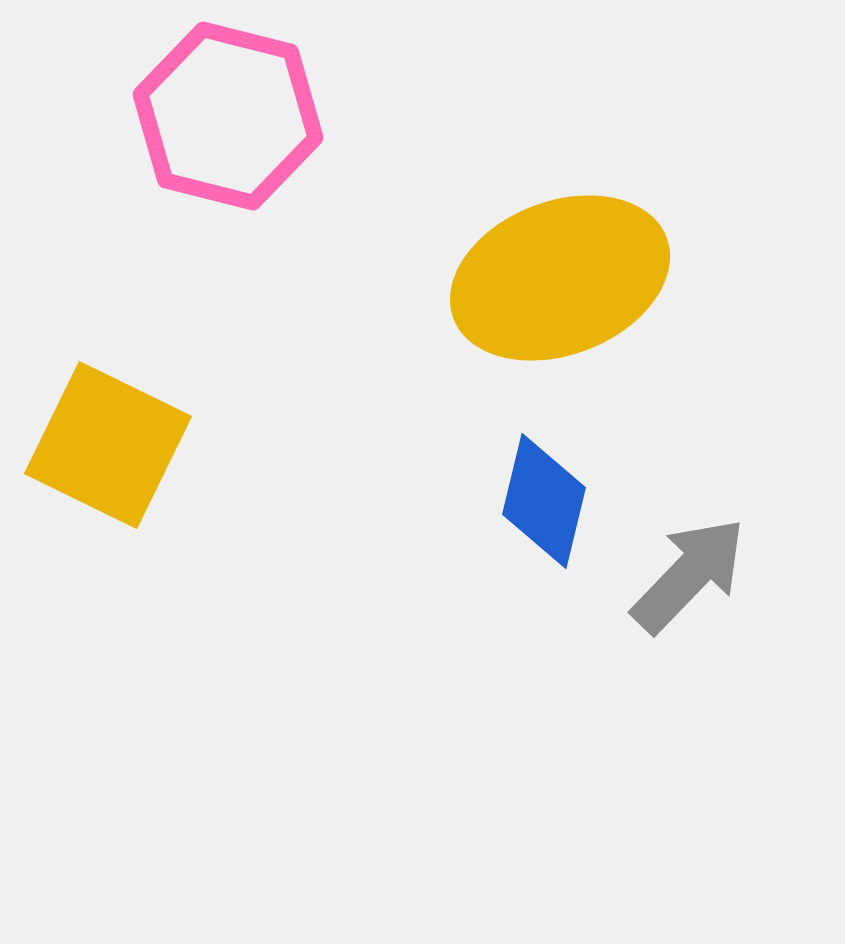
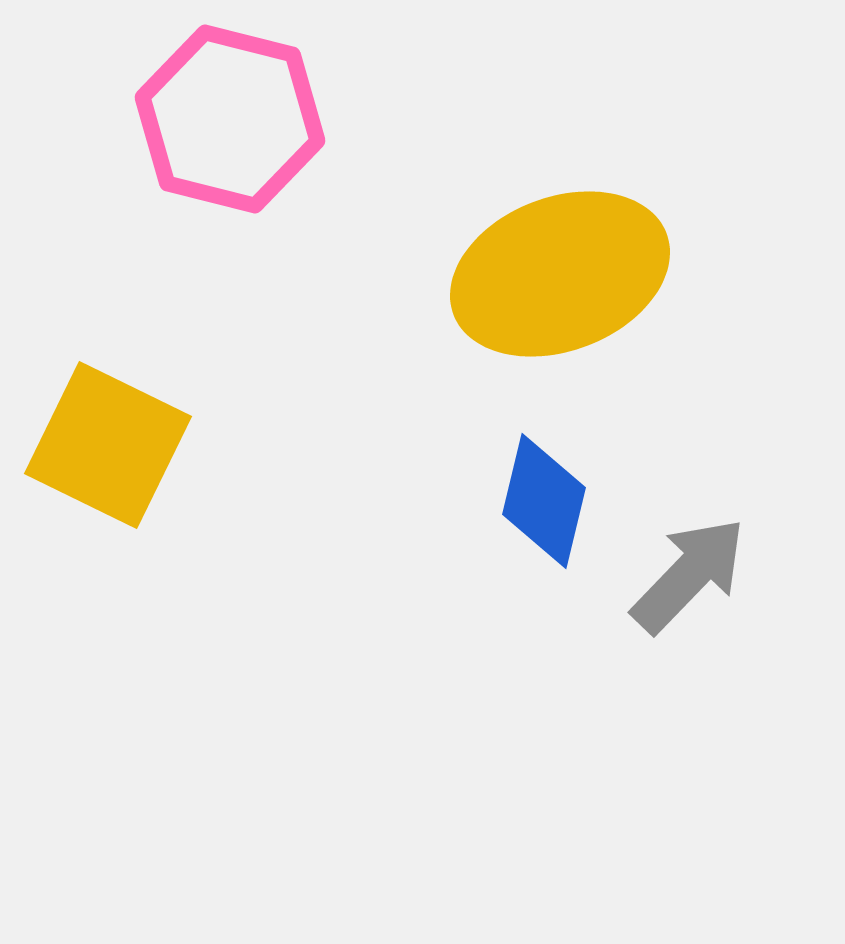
pink hexagon: moved 2 px right, 3 px down
yellow ellipse: moved 4 px up
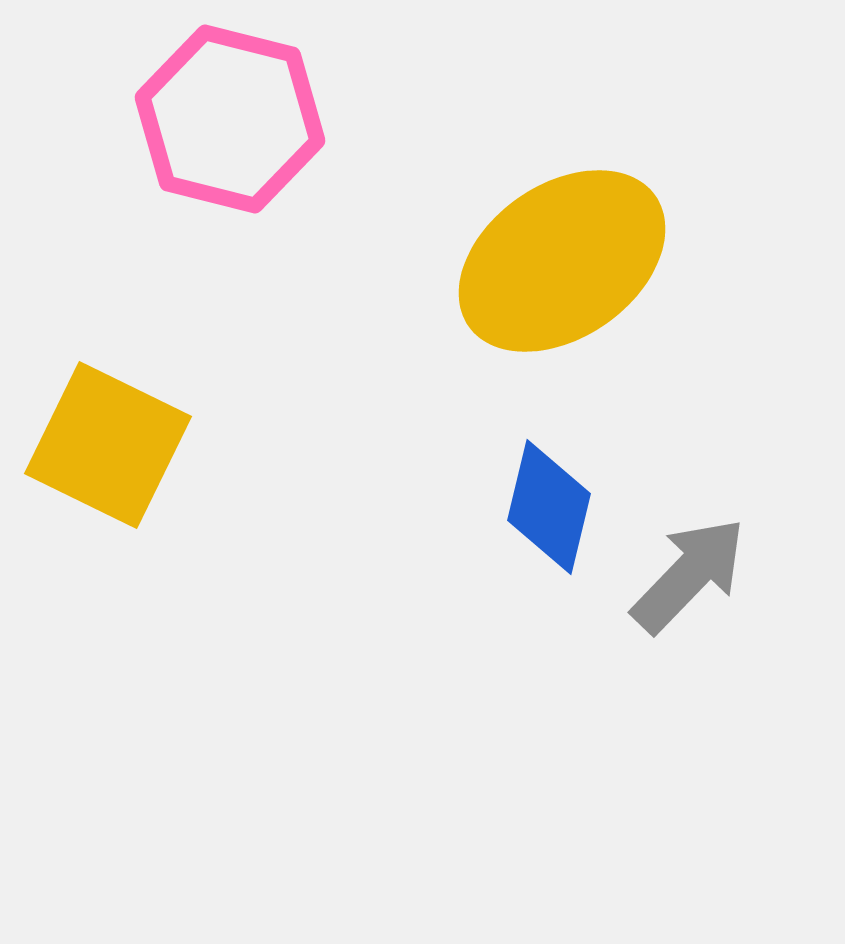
yellow ellipse: moved 2 px right, 13 px up; rotated 14 degrees counterclockwise
blue diamond: moved 5 px right, 6 px down
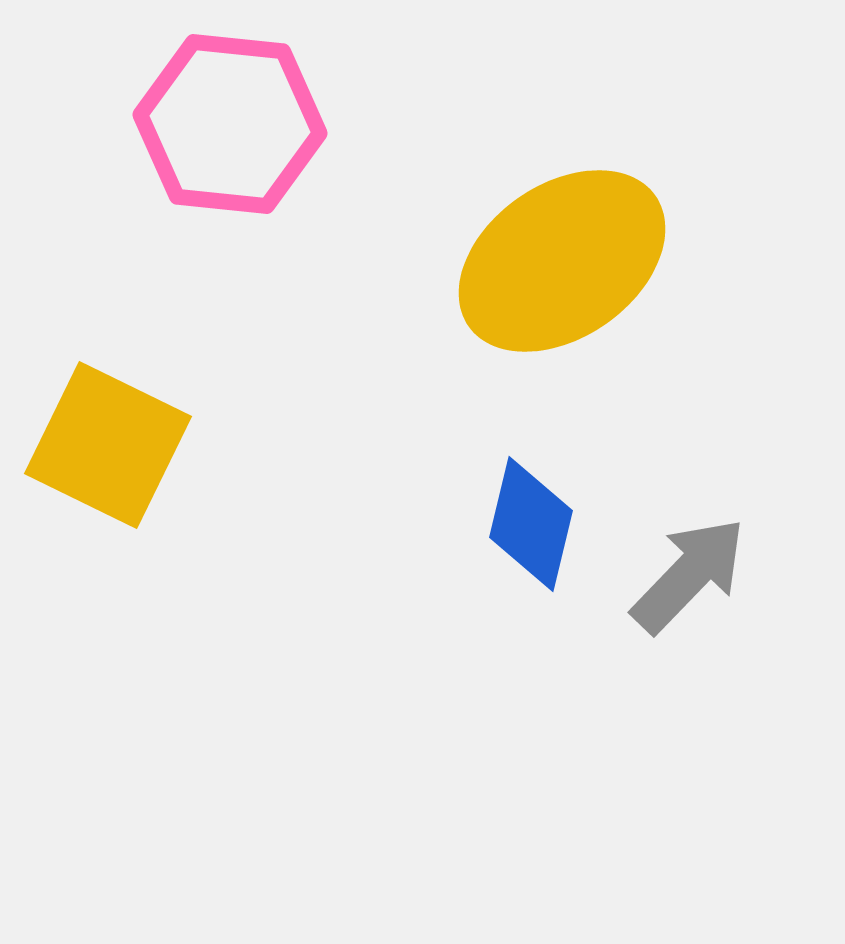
pink hexagon: moved 5 px down; rotated 8 degrees counterclockwise
blue diamond: moved 18 px left, 17 px down
